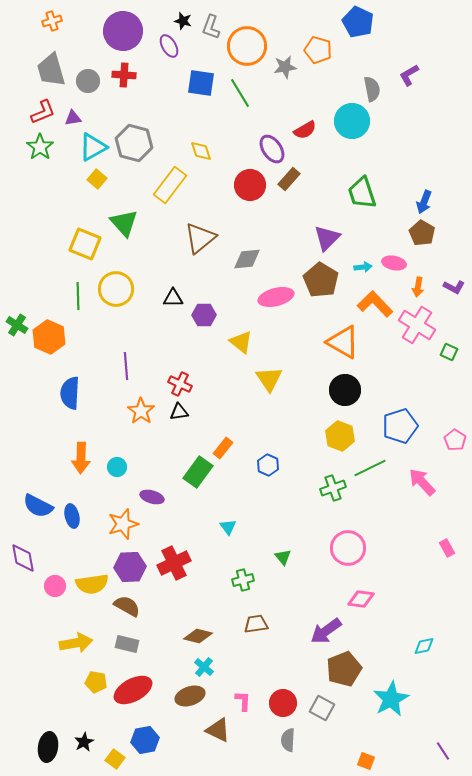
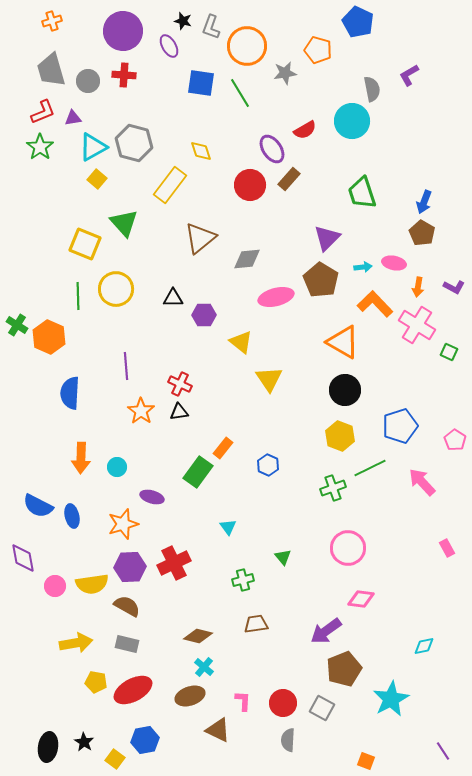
gray star at (285, 67): moved 6 px down
black star at (84, 742): rotated 12 degrees counterclockwise
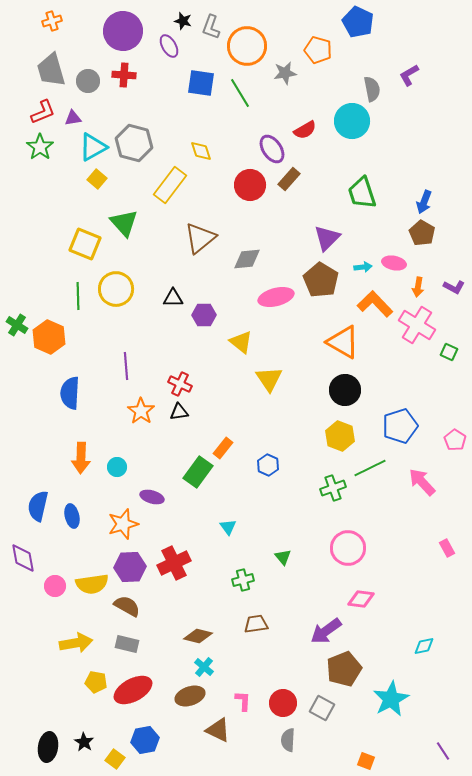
blue semicircle at (38, 506): rotated 76 degrees clockwise
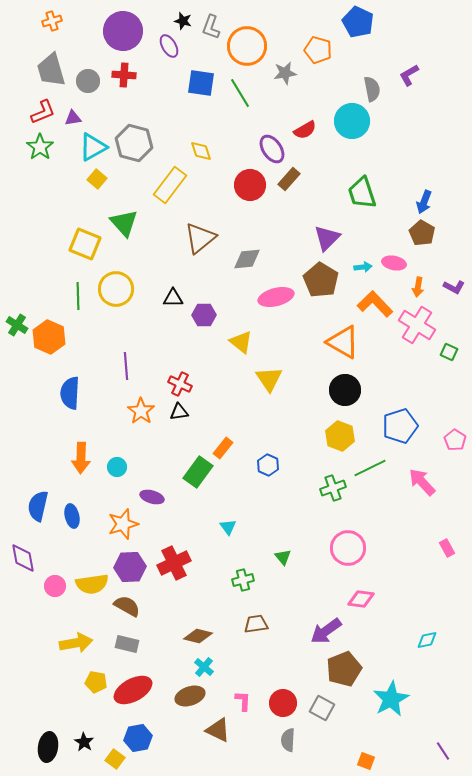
cyan diamond at (424, 646): moved 3 px right, 6 px up
blue hexagon at (145, 740): moved 7 px left, 2 px up
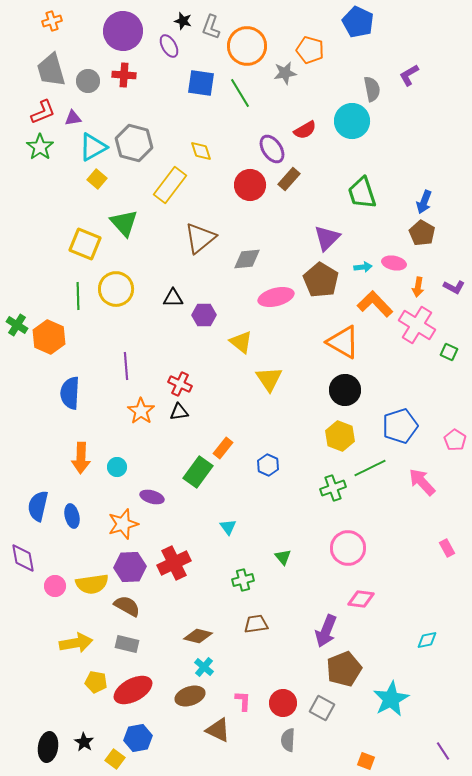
orange pentagon at (318, 50): moved 8 px left
purple arrow at (326, 631): rotated 32 degrees counterclockwise
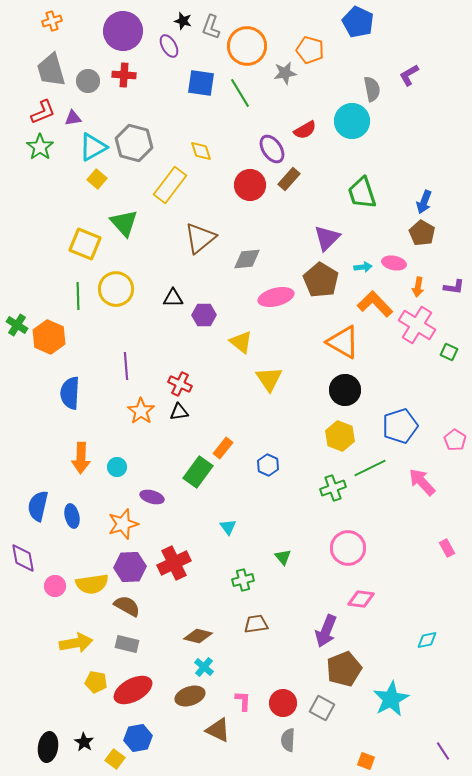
purple L-shape at (454, 287): rotated 20 degrees counterclockwise
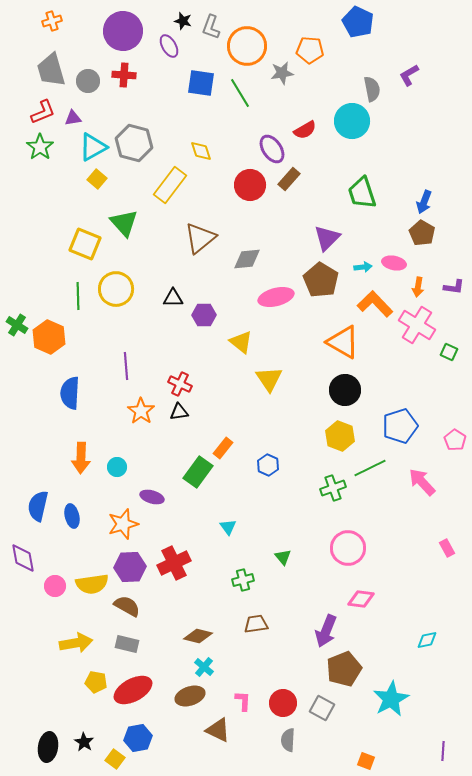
orange pentagon at (310, 50): rotated 12 degrees counterclockwise
gray star at (285, 73): moved 3 px left
purple line at (443, 751): rotated 36 degrees clockwise
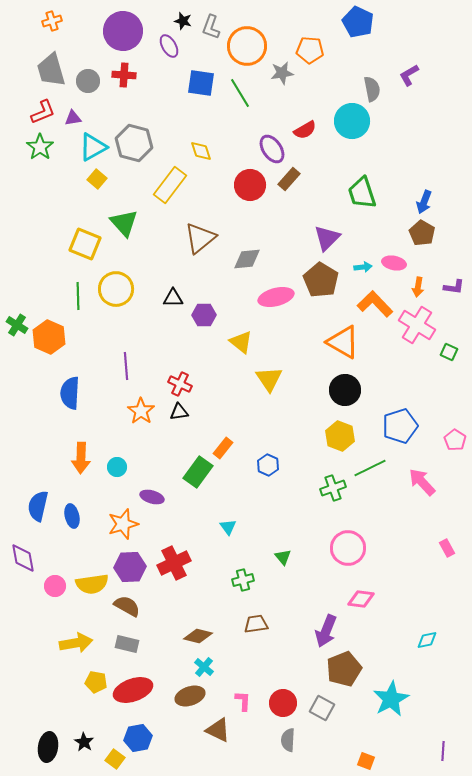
red ellipse at (133, 690): rotated 9 degrees clockwise
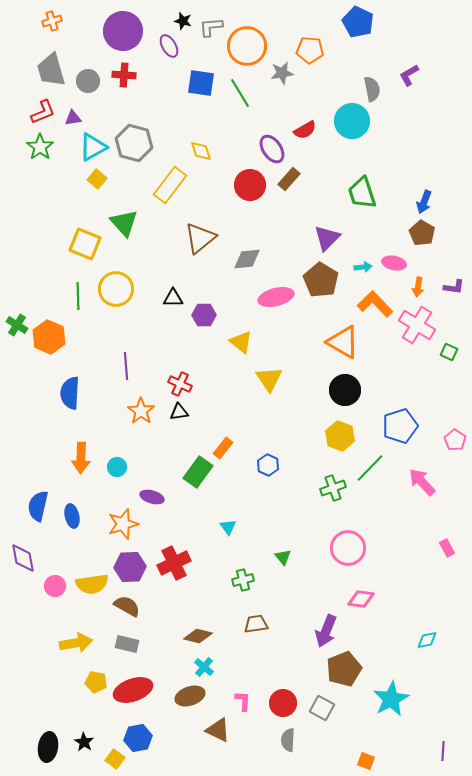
gray L-shape at (211, 27): rotated 65 degrees clockwise
green line at (370, 468): rotated 20 degrees counterclockwise
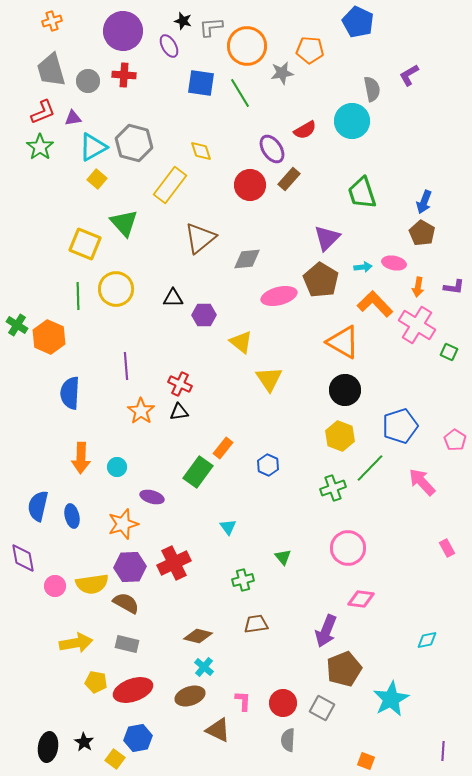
pink ellipse at (276, 297): moved 3 px right, 1 px up
brown semicircle at (127, 606): moved 1 px left, 3 px up
